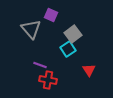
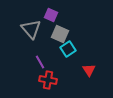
gray square: moved 13 px left; rotated 30 degrees counterclockwise
purple line: moved 3 px up; rotated 40 degrees clockwise
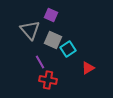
gray triangle: moved 1 px left, 1 px down
gray square: moved 7 px left, 6 px down
red triangle: moved 1 px left, 2 px up; rotated 32 degrees clockwise
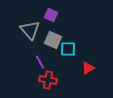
cyan square: rotated 35 degrees clockwise
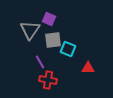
purple square: moved 2 px left, 4 px down
gray triangle: rotated 15 degrees clockwise
gray square: rotated 30 degrees counterclockwise
cyan square: rotated 21 degrees clockwise
red triangle: rotated 32 degrees clockwise
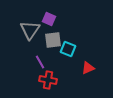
red triangle: rotated 24 degrees counterclockwise
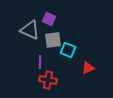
gray triangle: rotated 40 degrees counterclockwise
cyan square: moved 1 px down
purple line: rotated 32 degrees clockwise
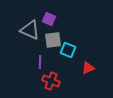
red cross: moved 3 px right, 1 px down; rotated 12 degrees clockwise
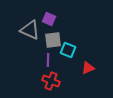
purple line: moved 8 px right, 2 px up
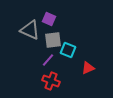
purple line: rotated 40 degrees clockwise
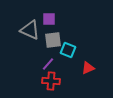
purple square: rotated 24 degrees counterclockwise
purple line: moved 4 px down
red cross: rotated 18 degrees counterclockwise
